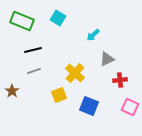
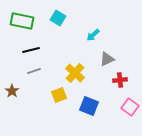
green rectangle: rotated 10 degrees counterclockwise
black line: moved 2 px left
pink square: rotated 12 degrees clockwise
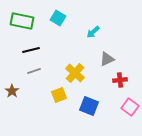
cyan arrow: moved 3 px up
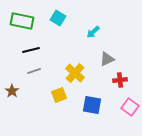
blue square: moved 3 px right, 1 px up; rotated 12 degrees counterclockwise
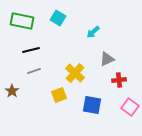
red cross: moved 1 px left
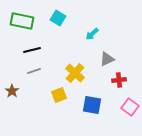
cyan arrow: moved 1 px left, 2 px down
black line: moved 1 px right
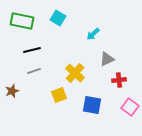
cyan arrow: moved 1 px right
brown star: rotated 16 degrees clockwise
